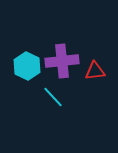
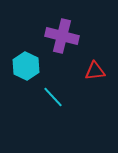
purple cross: moved 25 px up; rotated 20 degrees clockwise
cyan hexagon: moved 1 px left
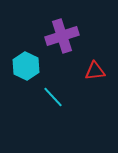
purple cross: rotated 32 degrees counterclockwise
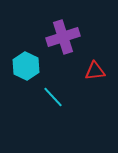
purple cross: moved 1 px right, 1 px down
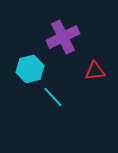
purple cross: rotated 8 degrees counterclockwise
cyan hexagon: moved 4 px right, 3 px down; rotated 20 degrees clockwise
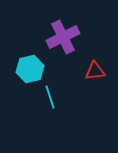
cyan line: moved 3 px left; rotated 25 degrees clockwise
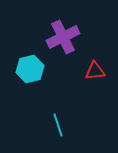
cyan line: moved 8 px right, 28 px down
